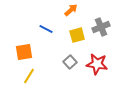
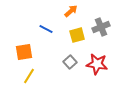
orange arrow: moved 1 px down
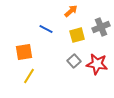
gray square: moved 4 px right, 1 px up
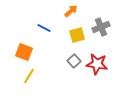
blue line: moved 2 px left, 1 px up
orange square: rotated 30 degrees clockwise
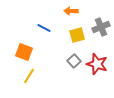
orange arrow: rotated 136 degrees counterclockwise
red star: rotated 10 degrees clockwise
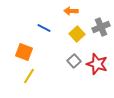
yellow square: moved 1 px up; rotated 28 degrees counterclockwise
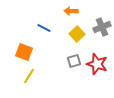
gray cross: moved 1 px right
gray square: rotated 24 degrees clockwise
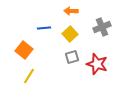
blue line: rotated 32 degrees counterclockwise
yellow square: moved 7 px left
orange square: moved 2 px up; rotated 18 degrees clockwise
gray square: moved 2 px left, 4 px up
